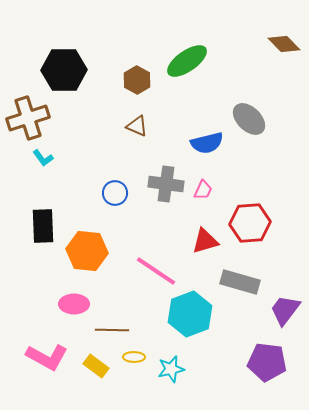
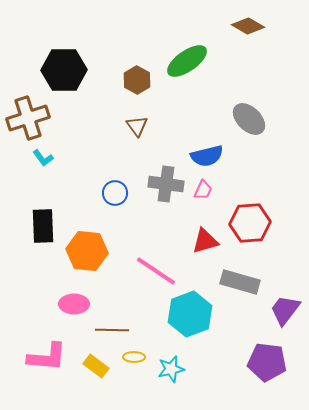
brown diamond: moved 36 px left, 18 px up; rotated 16 degrees counterclockwise
brown triangle: rotated 30 degrees clockwise
blue semicircle: moved 13 px down
pink L-shape: rotated 24 degrees counterclockwise
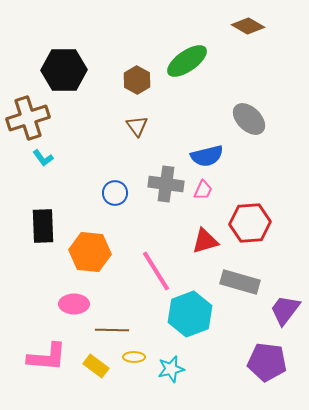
orange hexagon: moved 3 px right, 1 px down
pink line: rotated 24 degrees clockwise
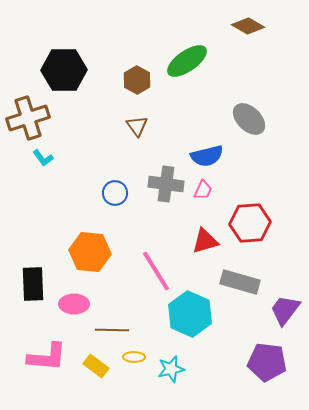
black rectangle: moved 10 px left, 58 px down
cyan hexagon: rotated 15 degrees counterclockwise
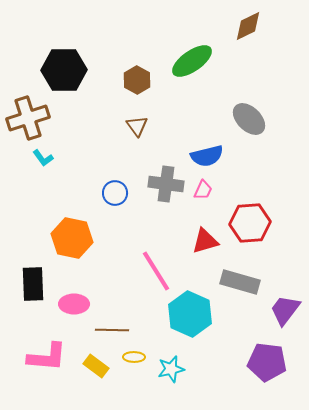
brown diamond: rotated 56 degrees counterclockwise
green ellipse: moved 5 px right
orange hexagon: moved 18 px left, 14 px up; rotated 6 degrees clockwise
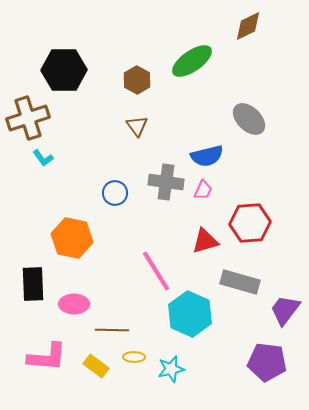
gray cross: moved 2 px up
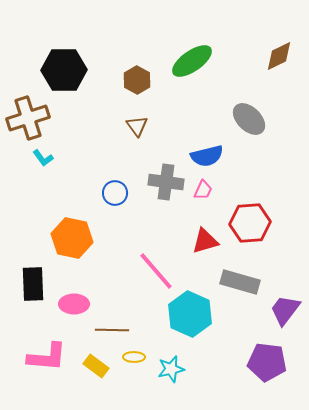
brown diamond: moved 31 px right, 30 px down
pink line: rotated 9 degrees counterclockwise
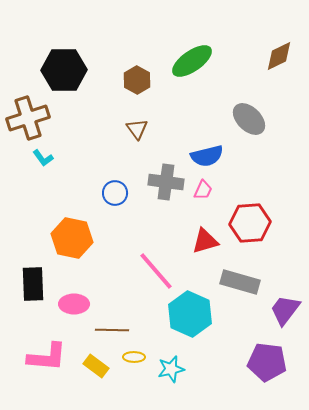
brown triangle: moved 3 px down
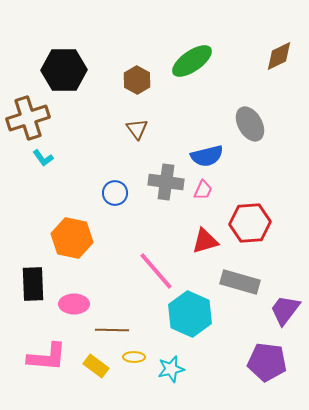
gray ellipse: moved 1 px right, 5 px down; rotated 16 degrees clockwise
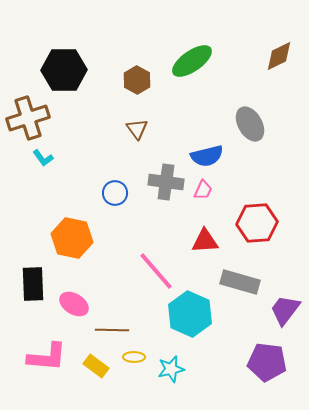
red hexagon: moved 7 px right
red triangle: rotated 12 degrees clockwise
pink ellipse: rotated 32 degrees clockwise
